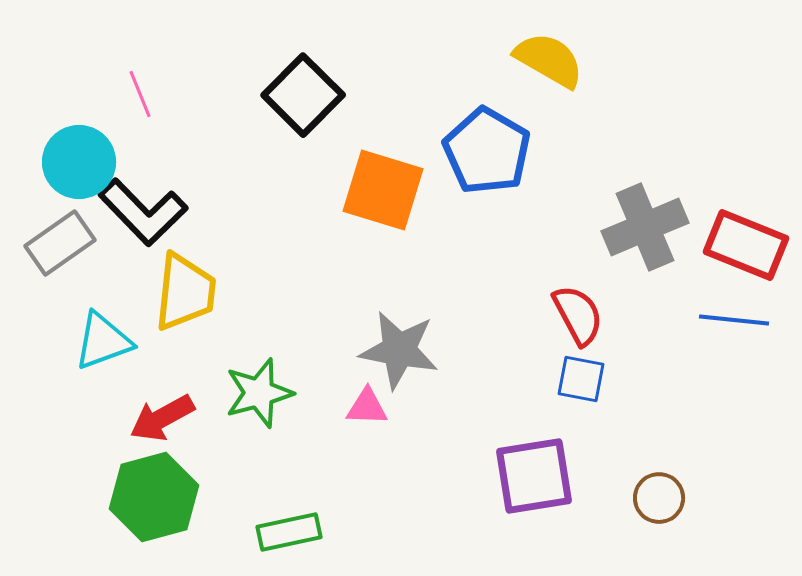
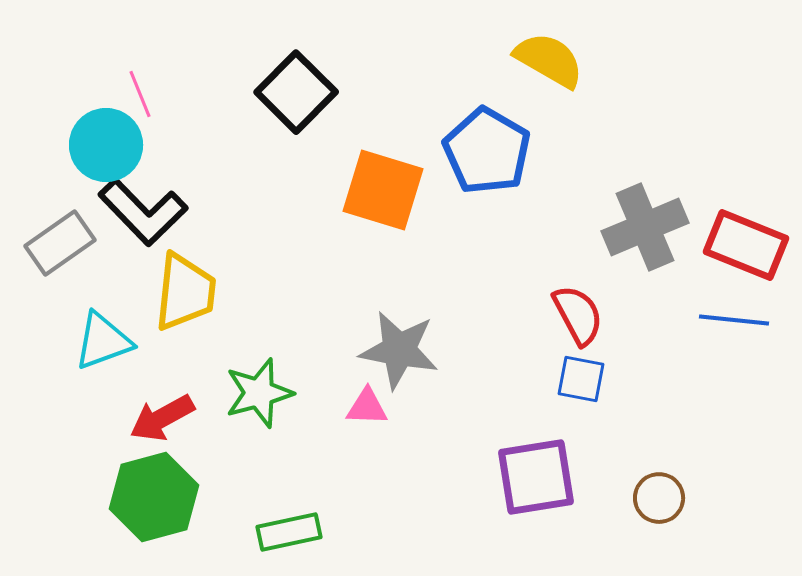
black square: moved 7 px left, 3 px up
cyan circle: moved 27 px right, 17 px up
purple square: moved 2 px right, 1 px down
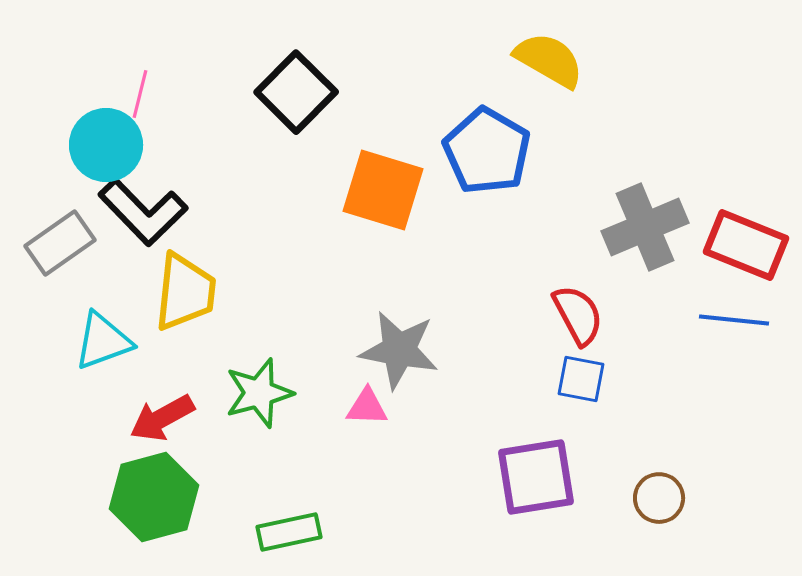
pink line: rotated 36 degrees clockwise
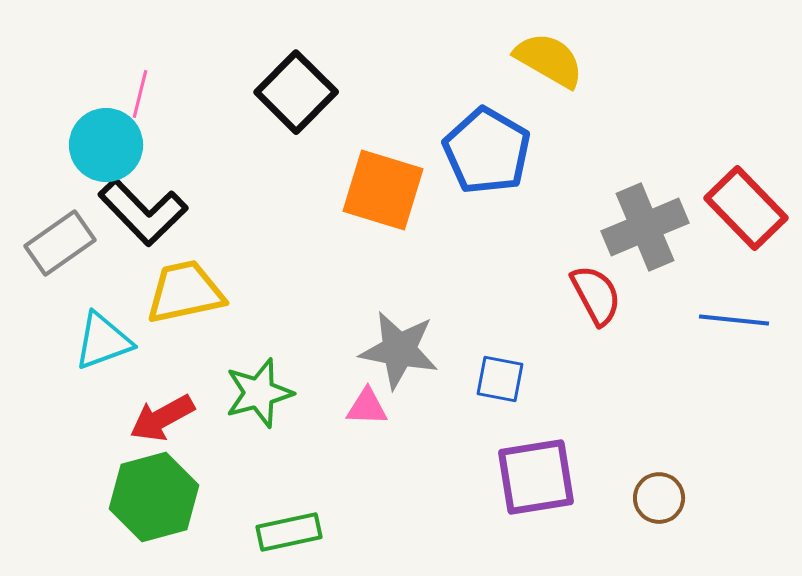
red rectangle: moved 37 px up; rotated 24 degrees clockwise
yellow trapezoid: rotated 108 degrees counterclockwise
red semicircle: moved 18 px right, 20 px up
blue square: moved 81 px left
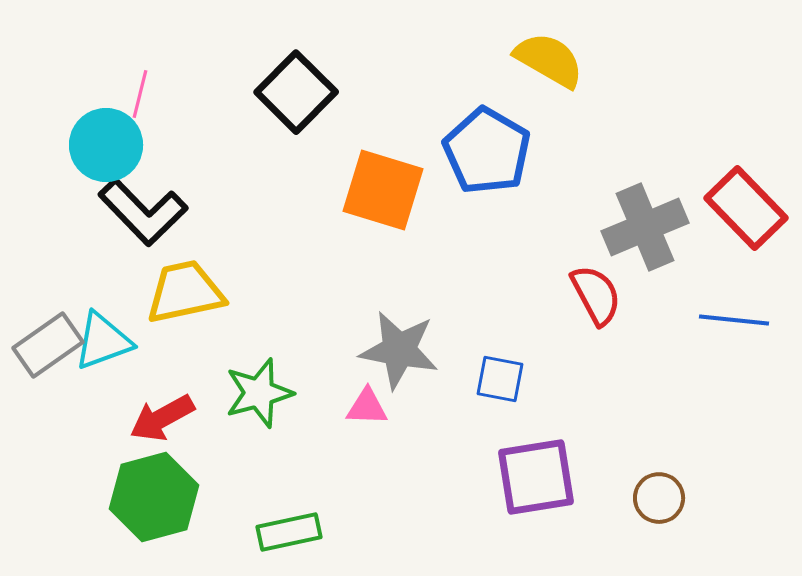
gray rectangle: moved 12 px left, 102 px down
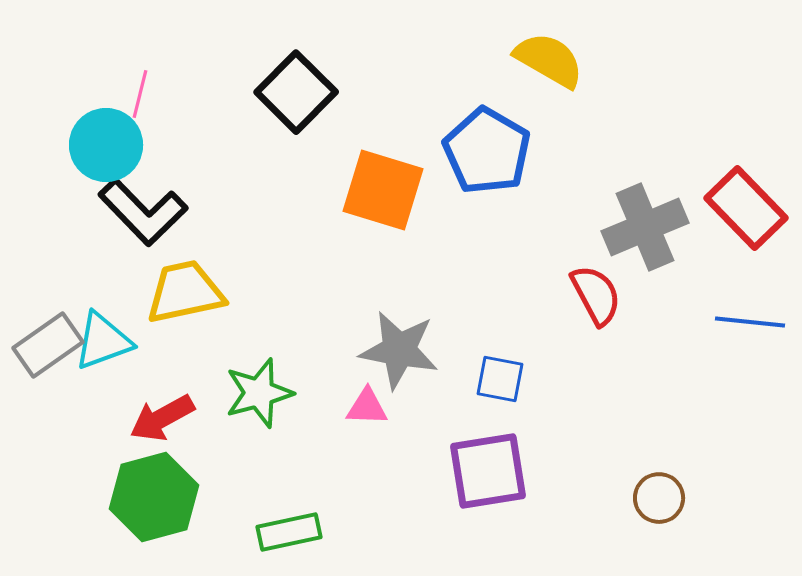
blue line: moved 16 px right, 2 px down
purple square: moved 48 px left, 6 px up
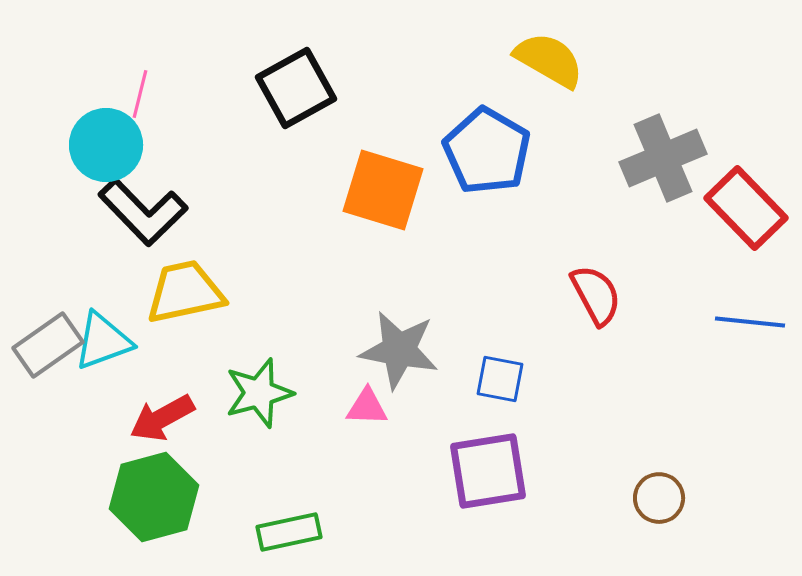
black square: moved 4 px up; rotated 16 degrees clockwise
gray cross: moved 18 px right, 69 px up
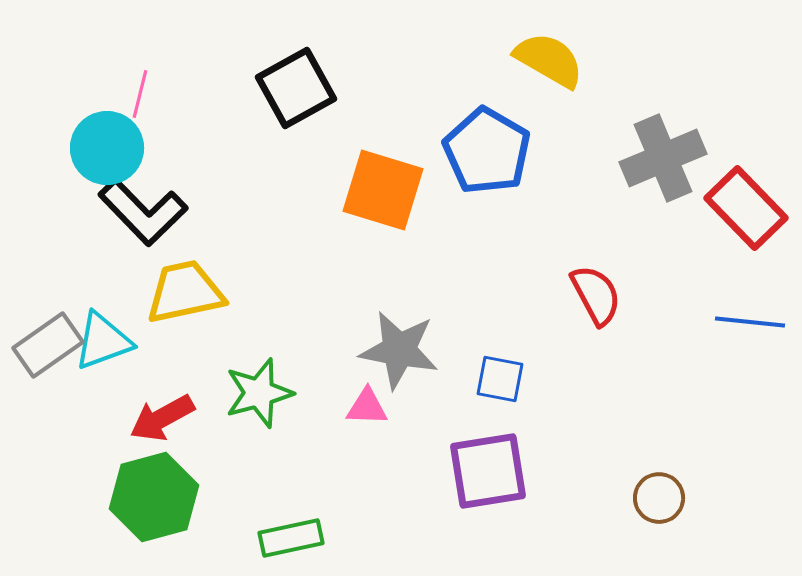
cyan circle: moved 1 px right, 3 px down
green rectangle: moved 2 px right, 6 px down
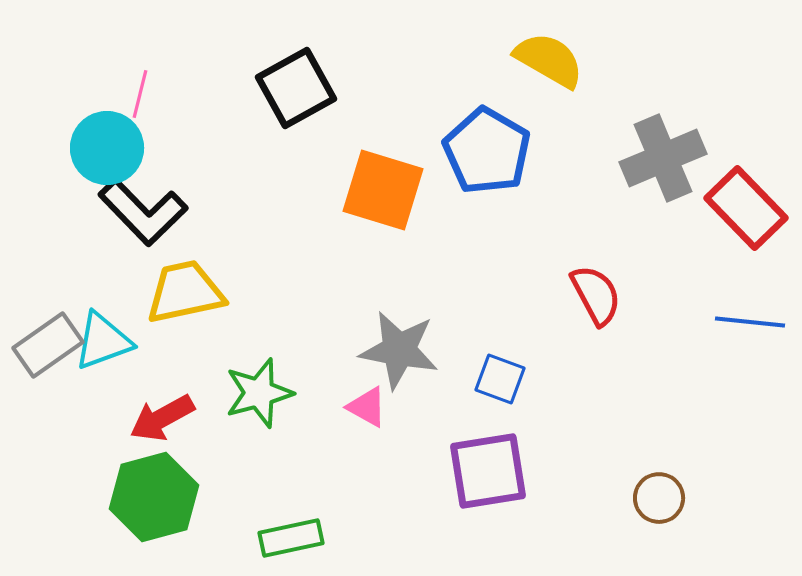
blue square: rotated 9 degrees clockwise
pink triangle: rotated 27 degrees clockwise
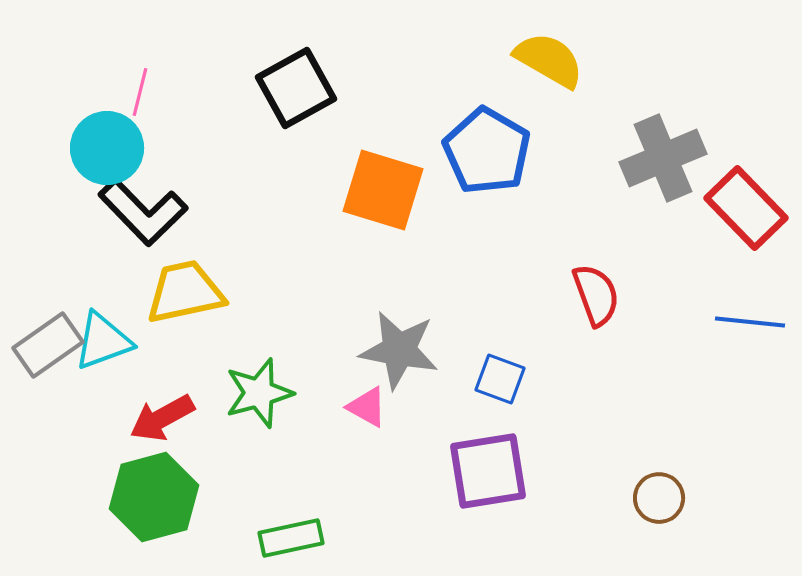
pink line: moved 2 px up
red semicircle: rotated 8 degrees clockwise
